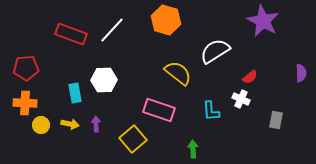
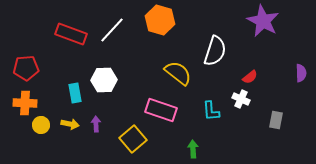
orange hexagon: moved 6 px left
white semicircle: rotated 140 degrees clockwise
pink rectangle: moved 2 px right
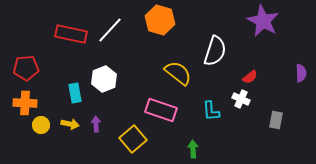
white line: moved 2 px left
red rectangle: rotated 8 degrees counterclockwise
white hexagon: moved 1 px up; rotated 20 degrees counterclockwise
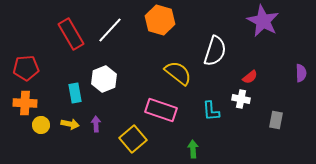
red rectangle: rotated 48 degrees clockwise
white cross: rotated 12 degrees counterclockwise
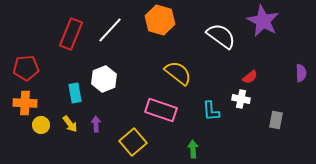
red rectangle: rotated 52 degrees clockwise
white semicircle: moved 6 px right, 15 px up; rotated 72 degrees counterclockwise
yellow arrow: rotated 42 degrees clockwise
yellow square: moved 3 px down
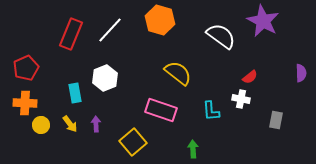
red pentagon: rotated 20 degrees counterclockwise
white hexagon: moved 1 px right, 1 px up
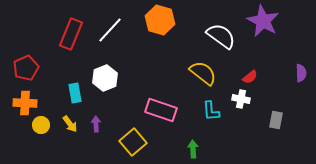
yellow semicircle: moved 25 px right
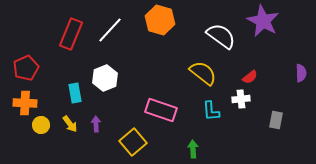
white cross: rotated 18 degrees counterclockwise
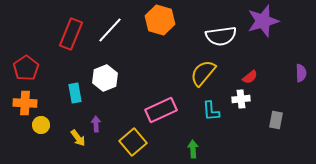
purple star: rotated 28 degrees clockwise
white semicircle: rotated 136 degrees clockwise
red pentagon: rotated 10 degrees counterclockwise
yellow semicircle: rotated 88 degrees counterclockwise
pink rectangle: rotated 44 degrees counterclockwise
yellow arrow: moved 8 px right, 14 px down
